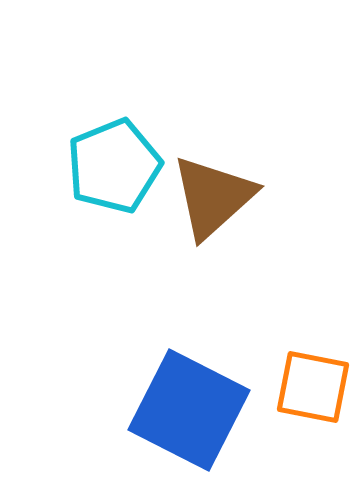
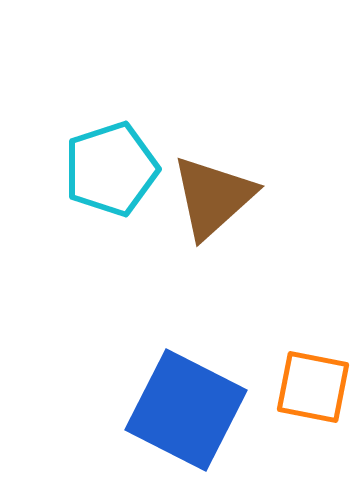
cyan pentagon: moved 3 px left, 3 px down; rotated 4 degrees clockwise
blue square: moved 3 px left
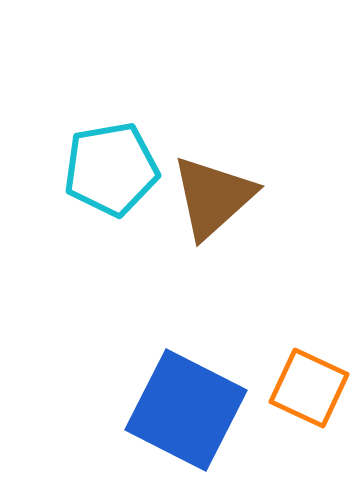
cyan pentagon: rotated 8 degrees clockwise
orange square: moved 4 px left, 1 px down; rotated 14 degrees clockwise
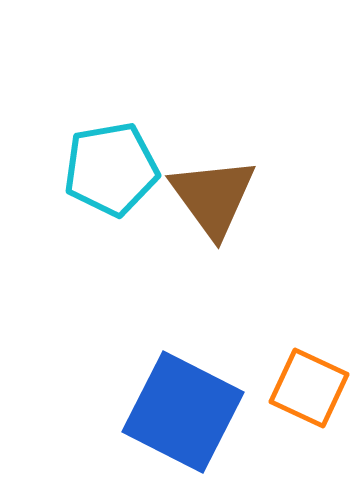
brown triangle: rotated 24 degrees counterclockwise
blue square: moved 3 px left, 2 px down
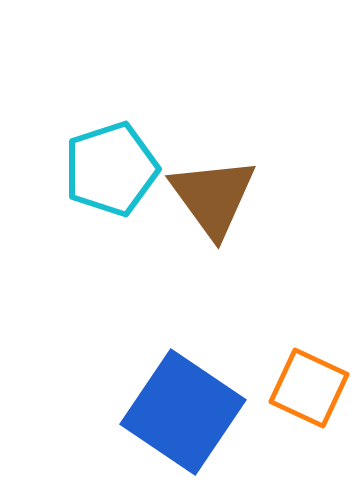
cyan pentagon: rotated 8 degrees counterclockwise
blue square: rotated 7 degrees clockwise
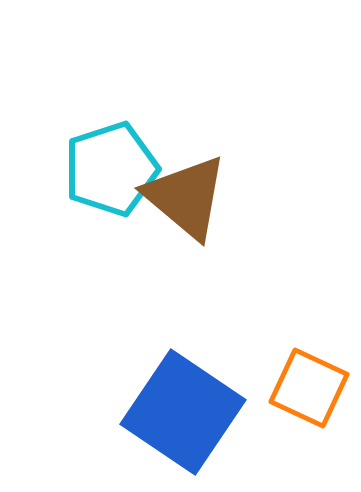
brown triangle: moved 27 px left; rotated 14 degrees counterclockwise
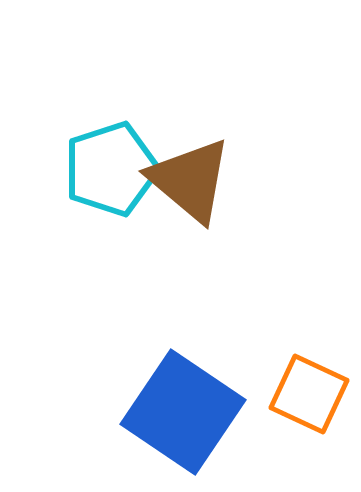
brown triangle: moved 4 px right, 17 px up
orange square: moved 6 px down
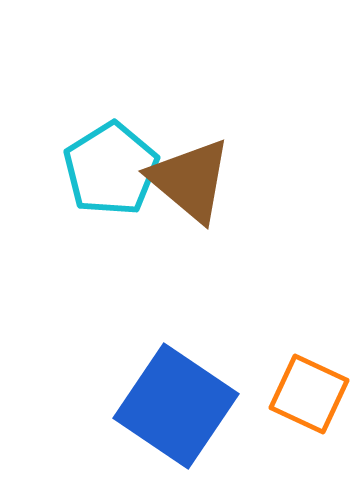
cyan pentagon: rotated 14 degrees counterclockwise
blue square: moved 7 px left, 6 px up
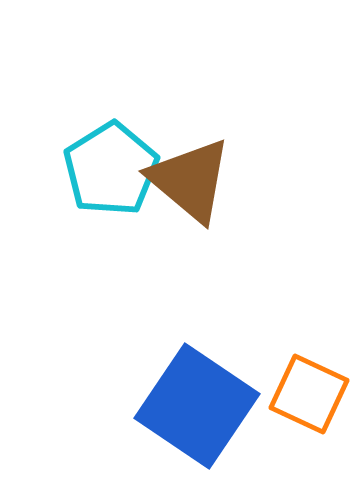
blue square: moved 21 px right
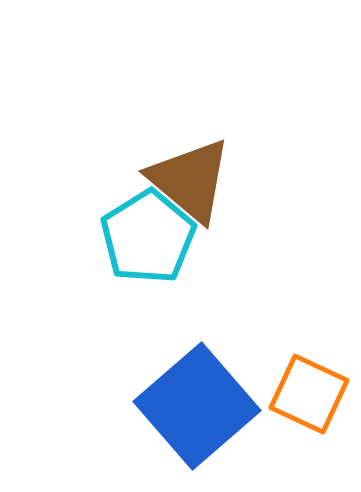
cyan pentagon: moved 37 px right, 68 px down
blue square: rotated 15 degrees clockwise
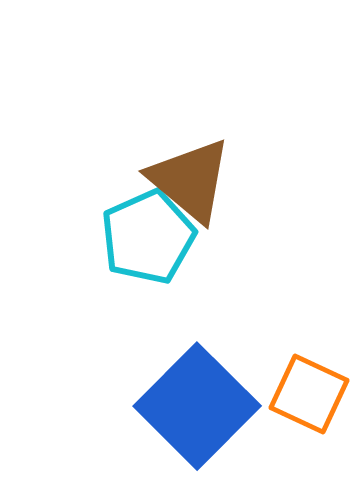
cyan pentagon: rotated 8 degrees clockwise
blue square: rotated 4 degrees counterclockwise
